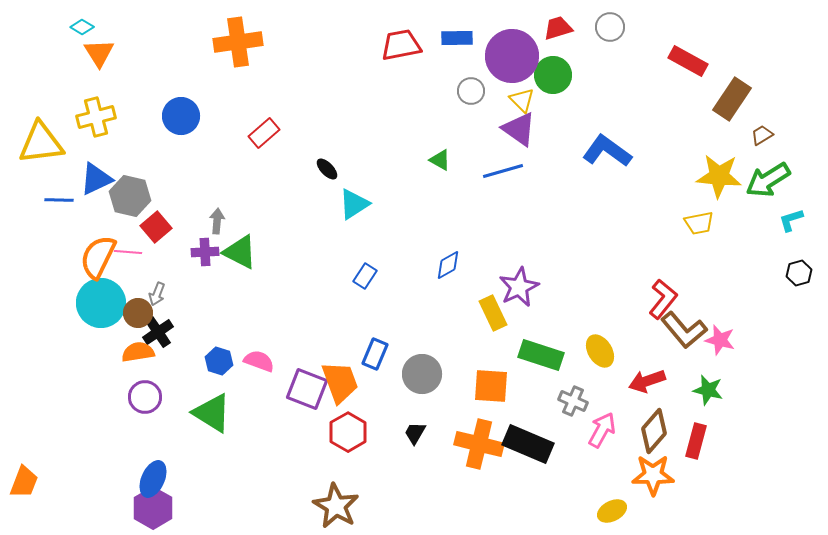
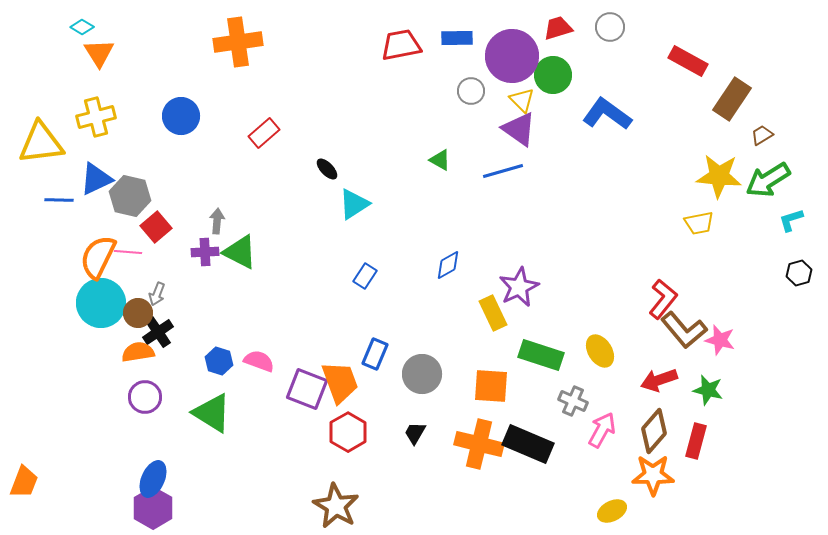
blue L-shape at (607, 151): moved 37 px up
red arrow at (647, 381): moved 12 px right, 1 px up
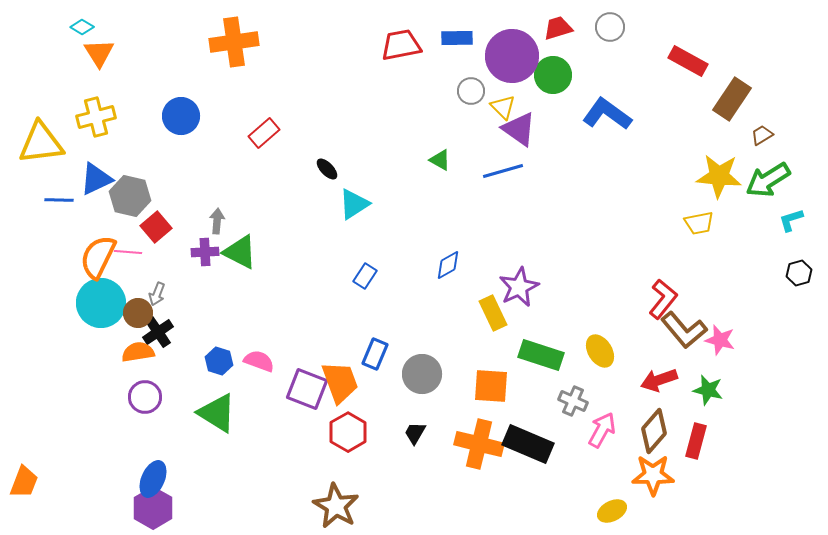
orange cross at (238, 42): moved 4 px left
yellow triangle at (522, 100): moved 19 px left, 7 px down
green triangle at (212, 413): moved 5 px right
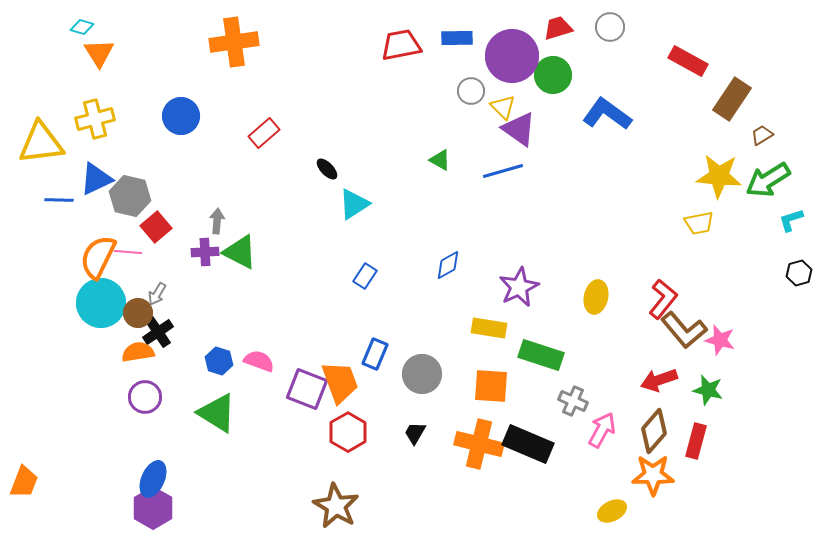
cyan diamond at (82, 27): rotated 15 degrees counterclockwise
yellow cross at (96, 117): moved 1 px left, 2 px down
gray arrow at (157, 294): rotated 10 degrees clockwise
yellow rectangle at (493, 313): moved 4 px left, 15 px down; rotated 56 degrees counterclockwise
yellow ellipse at (600, 351): moved 4 px left, 54 px up; rotated 44 degrees clockwise
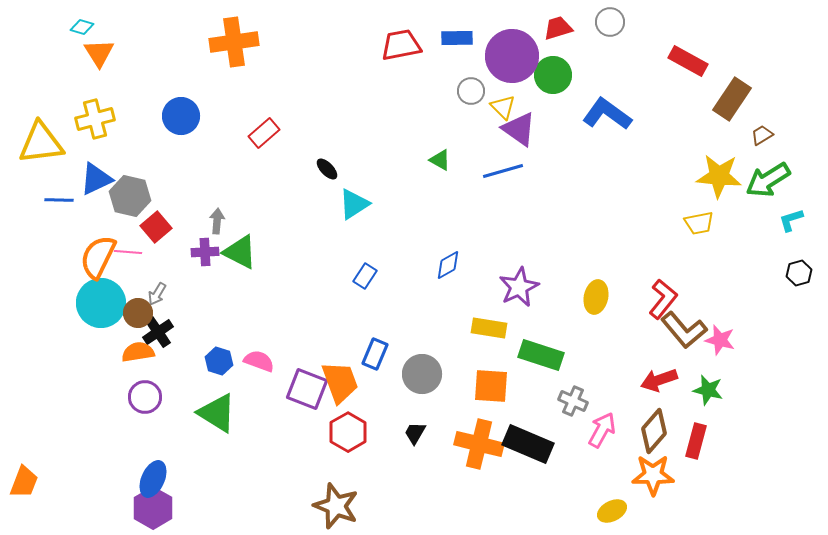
gray circle at (610, 27): moved 5 px up
brown star at (336, 506): rotated 9 degrees counterclockwise
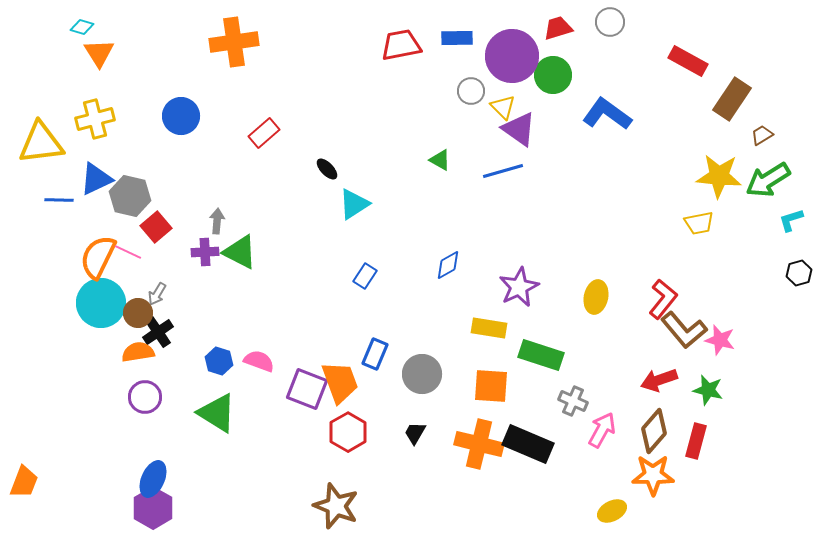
pink line at (128, 252): rotated 20 degrees clockwise
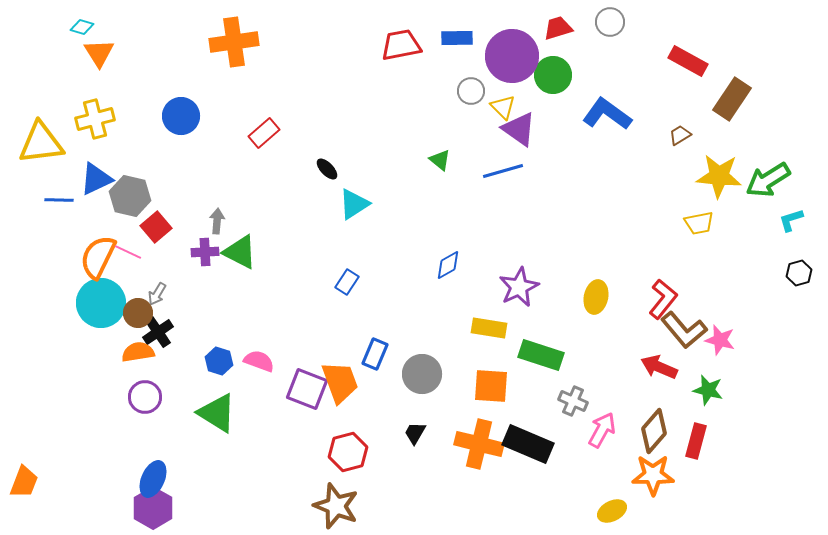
brown trapezoid at (762, 135): moved 82 px left
green triangle at (440, 160): rotated 10 degrees clockwise
blue rectangle at (365, 276): moved 18 px left, 6 px down
red arrow at (659, 380): moved 13 px up; rotated 42 degrees clockwise
red hexagon at (348, 432): moved 20 px down; rotated 15 degrees clockwise
